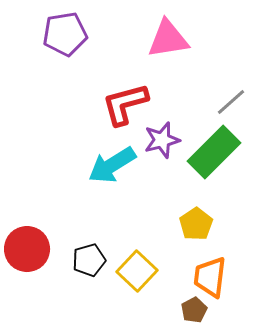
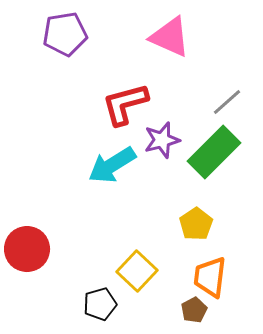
pink triangle: moved 2 px right, 2 px up; rotated 33 degrees clockwise
gray line: moved 4 px left
black pentagon: moved 11 px right, 44 px down
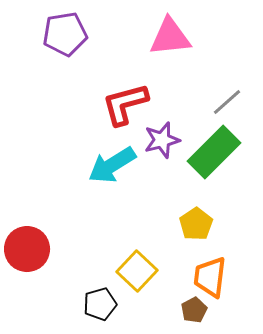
pink triangle: rotated 30 degrees counterclockwise
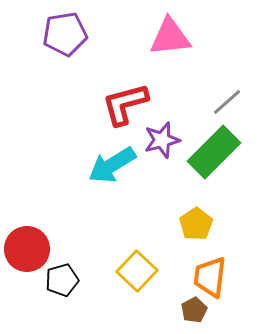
black pentagon: moved 38 px left, 24 px up
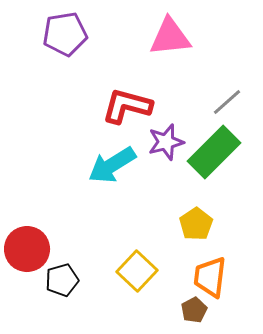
red L-shape: moved 2 px right, 2 px down; rotated 30 degrees clockwise
purple star: moved 4 px right, 2 px down
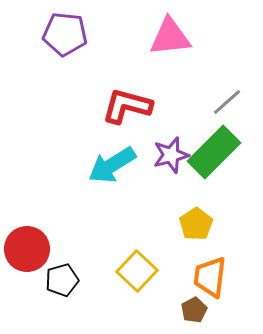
purple pentagon: rotated 15 degrees clockwise
purple star: moved 5 px right, 13 px down
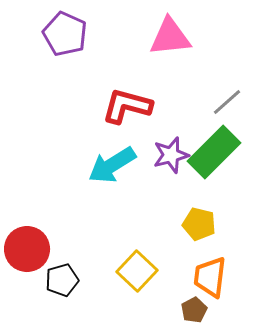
purple pentagon: rotated 18 degrees clockwise
yellow pentagon: moved 3 px right; rotated 24 degrees counterclockwise
